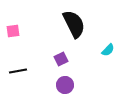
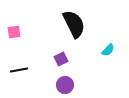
pink square: moved 1 px right, 1 px down
black line: moved 1 px right, 1 px up
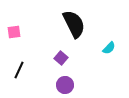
cyan semicircle: moved 1 px right, 2 px up
purple square: moved 1 px up; rotated 24 degrees counterclockwise
black line: rotated 54 degrees counterclockwise
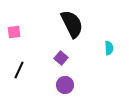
black semicircle: moved 2 px left
cyan semicircle: rotated 48 degrees counterclockwise
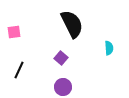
purple circle: moved 2 px left, 2 px down
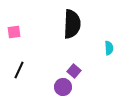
black semicircle: rotated 28 degrees clockwise
purple square: moved 13 px right, 13 px down
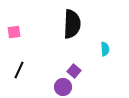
cyan semicircle: moved 4 px left, 1 px down
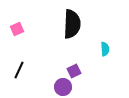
pink square: moved 3 px right, 3 px up; rotated 16 degrees counterclockwise
purple square: rotated 24 degrees clockwise
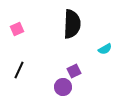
cyan semicircle: rotated 64 degrees clockwise
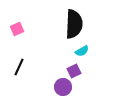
black semicircle: moved 2 px right
cyan semicircle: moved 23 px left, 2 px down
black line: moved 3 px up
